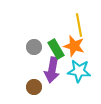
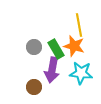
cyan star: moved 2 px right, 2 px down
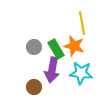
yellow line: moved 3 px right, 2 px up
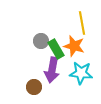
gray circle: moved 7 px right, 6 px up
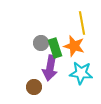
gray circle: moved 2 px down
green rectangle: moved 1 px left, 1 px up; rotated 12 degrees clockwise
purple arrow: moved 2 px left, 2 px up
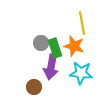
purple arrow: moved 1 px right, 1 px up
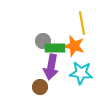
gray circle: moved 2 px right, 2 px up
green rectangle: rotated 72 degrees counterclockwise
brown circle: moved 6 px right
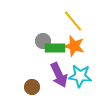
yellow line: moved 9 px left, 2 px up; rotated 30 degrees counterclockwise
purple arrow: moved 8 px right, 8 px down; rotated 35 degrees counterclockwise
cyan star: moved 1 px left, 3 px down
brown circle: moved 8 px left
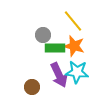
gray circle: moved 6 px up
cyan star: moved 3 px left, 4 px up
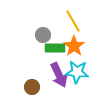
yellow line: rotated 10 degrees clockwise
orange star: rotated 20 degrees clockwise
